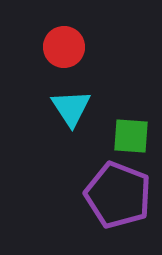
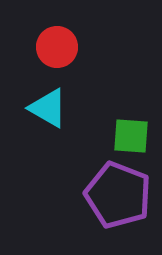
red circle: moved 7 px left
cyan triangle: moved 23 px left; rotated 27 degrees counterclockwise
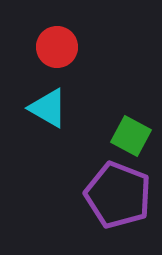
green square: rotated 24 degrees clockwise
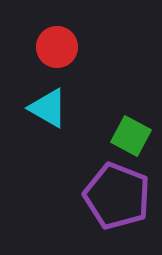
purple pentagon: moved 1 px left, 1 px down
